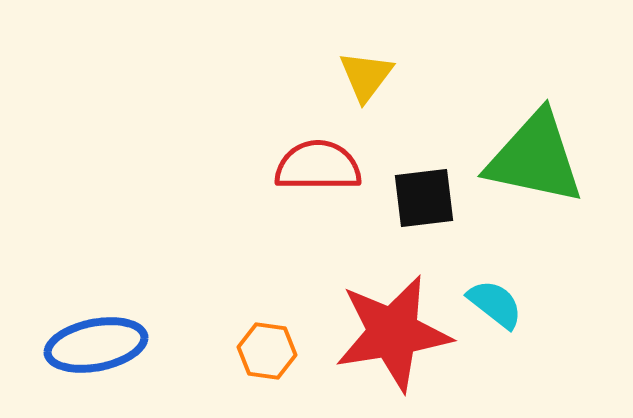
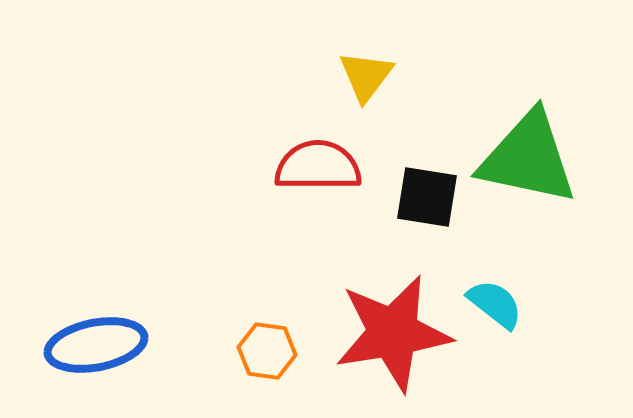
green triangle: moved 7 px left
black square: moved 3 px right, 1 px up; rotated 16 degrees clockwise
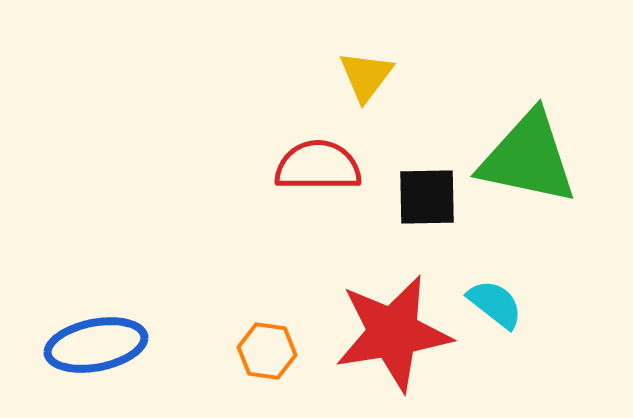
black square: rotated 10 degrees counterclockwise
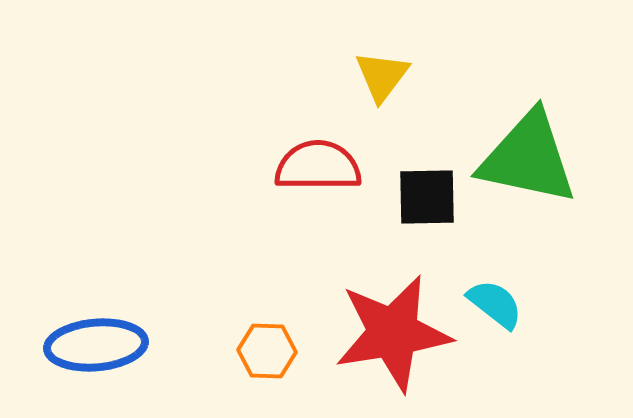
yellow triangle: moved 16 px right
blue ellipse: rotated 6 degrees clockwise
orange hexagon: rotated 6 degrees counterclockwise
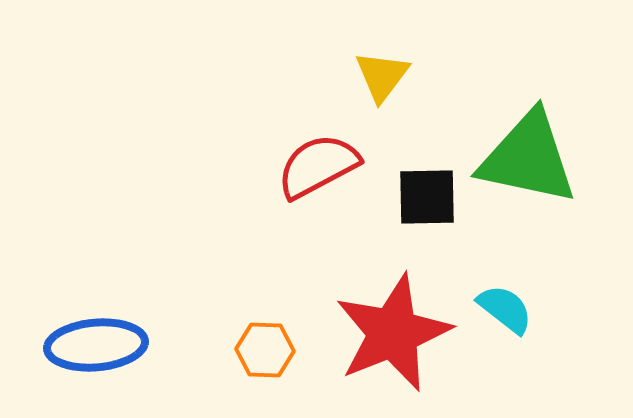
red semicircle: rotated 28 degrees counterclockwise
cyan semicircle: moved 10 px right, 5 px down
red star: rotated 13 degrees counterclockwise
orange hexagon: moved 2 px left, 1 px up
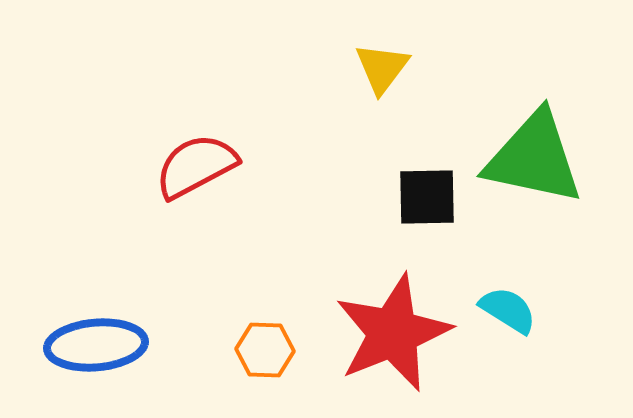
yellow triangle: moved 8 px up
green triangle: moved 6 px right
red semicircle: moved 122 px left
cyan semicircle: moved 3 px right, 1 px down; rotated 6 degrees counterclockwise
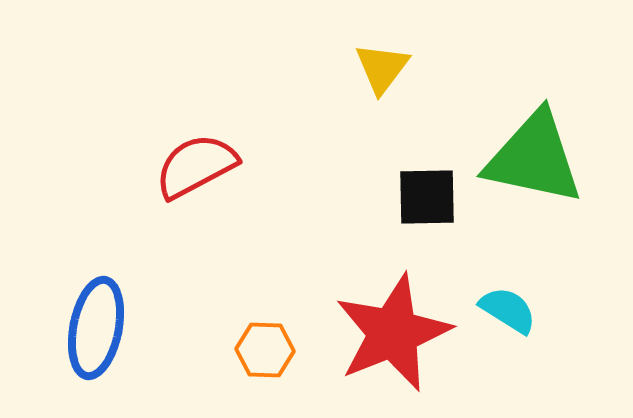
blue ellipse: moved 17 px up; rotated 74 degrees counterclockwise
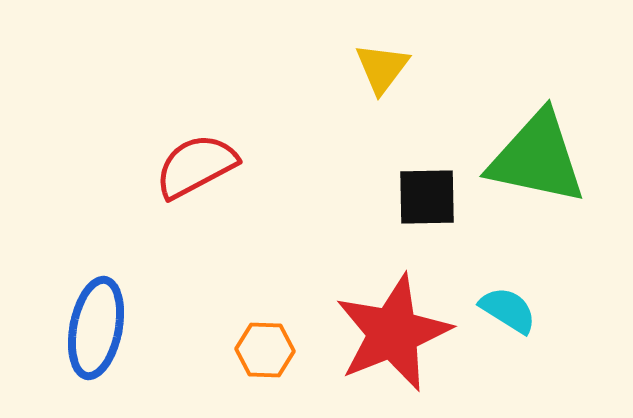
green triangle: moved 3 px right
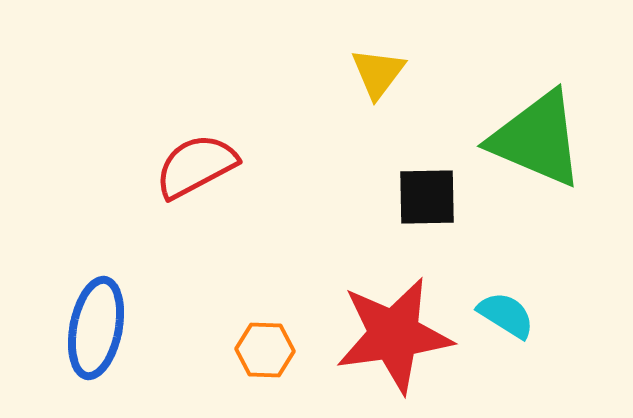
yellow triangle: moved 4 px left, 5 px down
green triangle: moved 19 px up; rotated 11 degrees clockwise
cyan semicircle: moved 2 px left, 5 px down
red star: moved 1 px right, 2 px down; rotated 14 degrees clockwise
